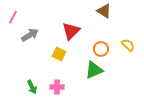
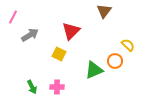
brown triangle: rotated 35 degrees clockwise
orange circle: moved 14 px right, 12 px down
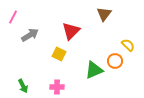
brown triangle: moved 3 px down
green arrow: moved 9 px left, 1 px up
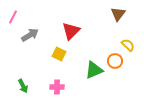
brown triangle: moved 14 px right
